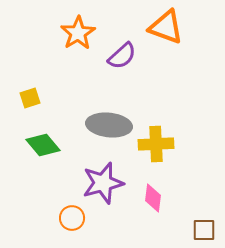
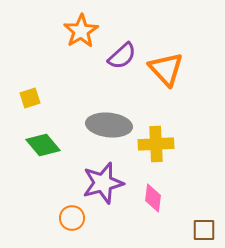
orange triangle: moved 42 px down; rotated 27 degrees clockwise
orange star: moved 3 px right, 2 px up
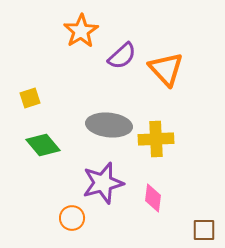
yellow cross: moved 5 px up
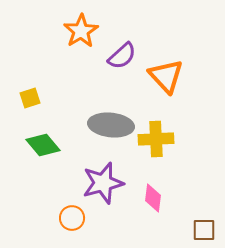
orange triangle: moved 7 px down
gray ellipse: moved 2 px right
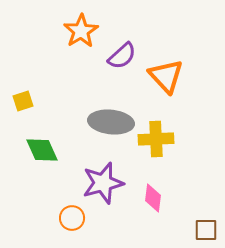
yellow square: moved 7 px left, 3 px down
gray ellipse: moved 3 px up
green diamond: moved 1 px left, 5 px down; rotated 16 degrees clockwise
brown square: moved 2 px right
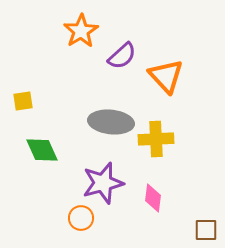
yellow square: rotated 10 degrees clockwise
orange circle: moved 9 px right
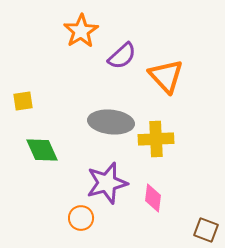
purple star: moved 4 px right
brown square: rotated 20 degrees clockwise
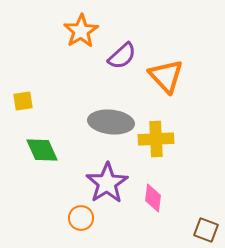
purple star: rotated 18 degrees counterclockwise
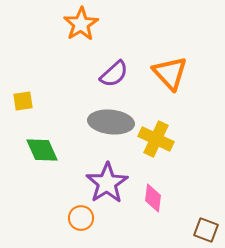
orange star: moved 7 px up
purple semicircle: moved 8 px left, 18 px down
orange triangle: moved 4 px right, 3 px up
yellow cross: rotated 28 degrees clockwise
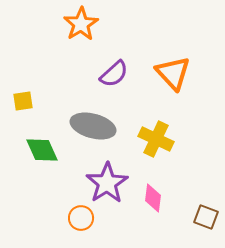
orange triangle: moved 3 px right
gray ellipse: moved 18 px left, 4 px down; rotated 9 degrees clockwise
brown square: moved 13 px up
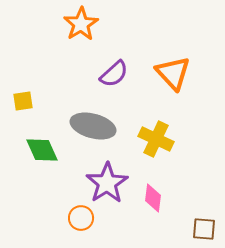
brown square: moved 2 px left, 12 px down; rotated 15 degrees counterclockwise
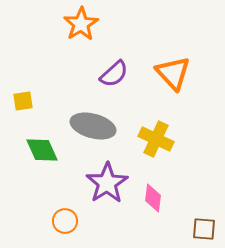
orange circle: moved 16 px left, 3 px down
